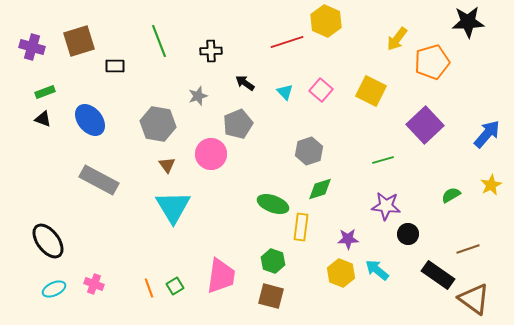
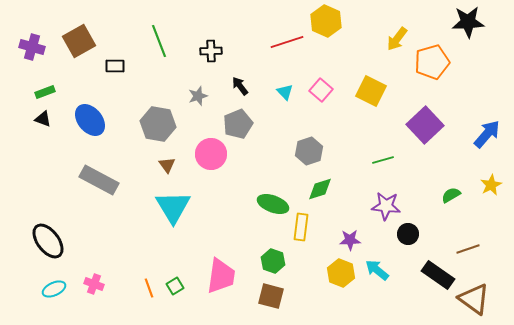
brown square at (79, 41): rotated 12 degrees counterclockwise
black arrow at (245, 83): moved 5 px left, 3 px down; rotated 18 degrees clockwise
purple star at (348, 239): moved 2 px right, 1 px down
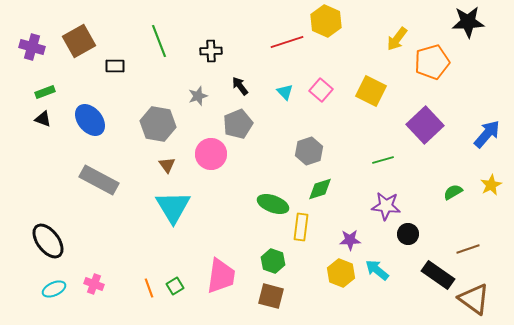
green semicircle at (451, 195): moved 2 px right, 3 px up
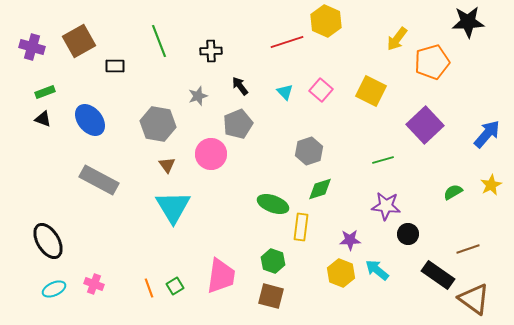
black ellipse at (48, 241): rotated 6 degrees clockwise
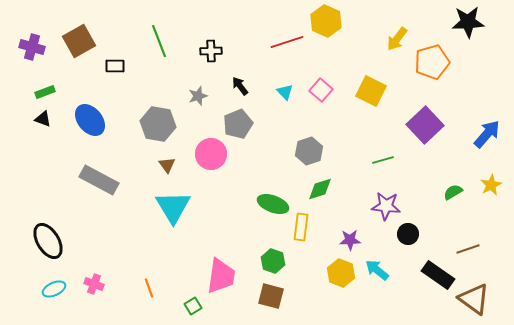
green square at (175, 286): moved 18 px right, 20 px down
